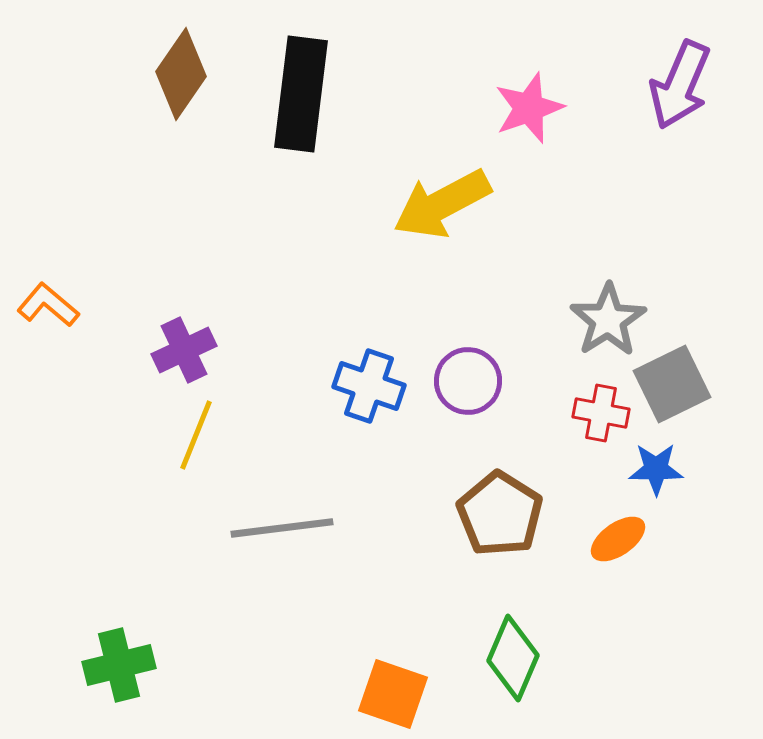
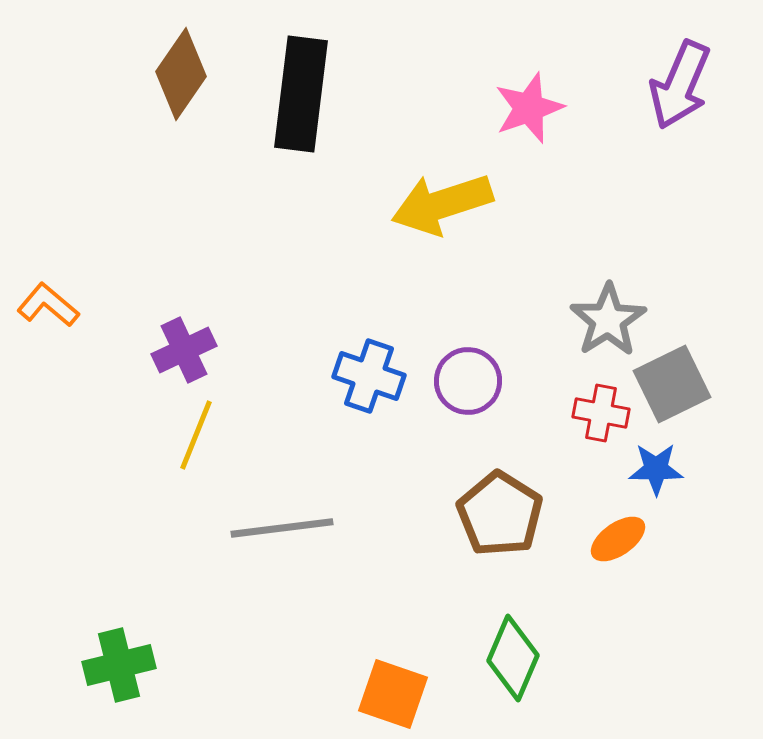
yellow arrow: rotated 10 degrees clockwise
blue cross: moved 10 px up
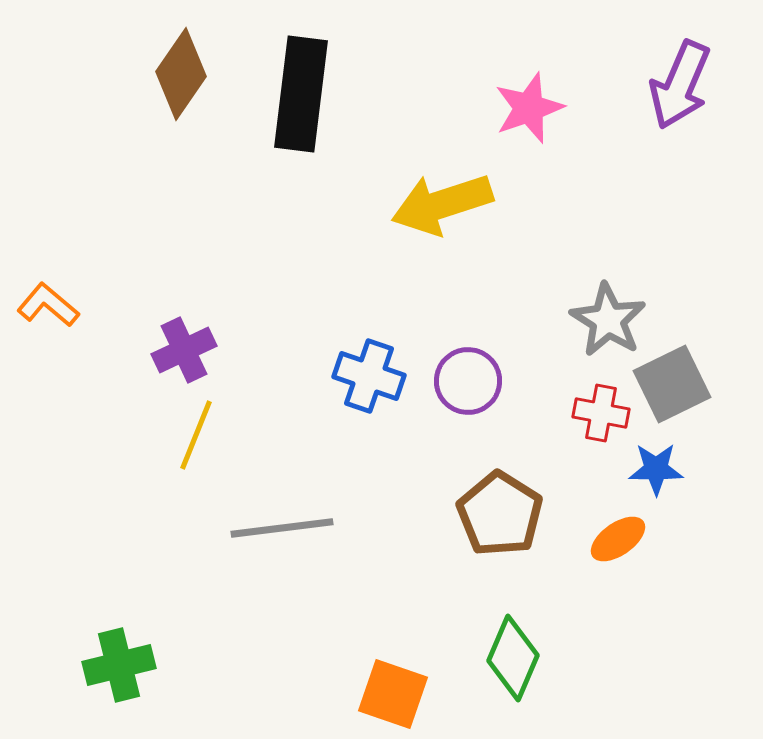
gray star: rotated 8 degrees counterclockwise
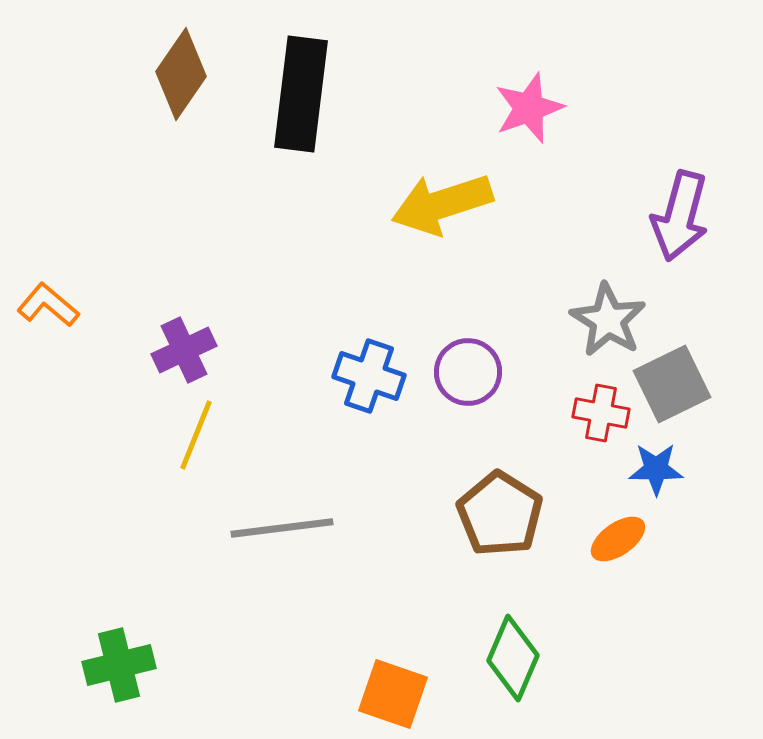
purple arrow: moved 131 px down; rotated 8 degrees counterclockwise
purple circle: moved 9 px up
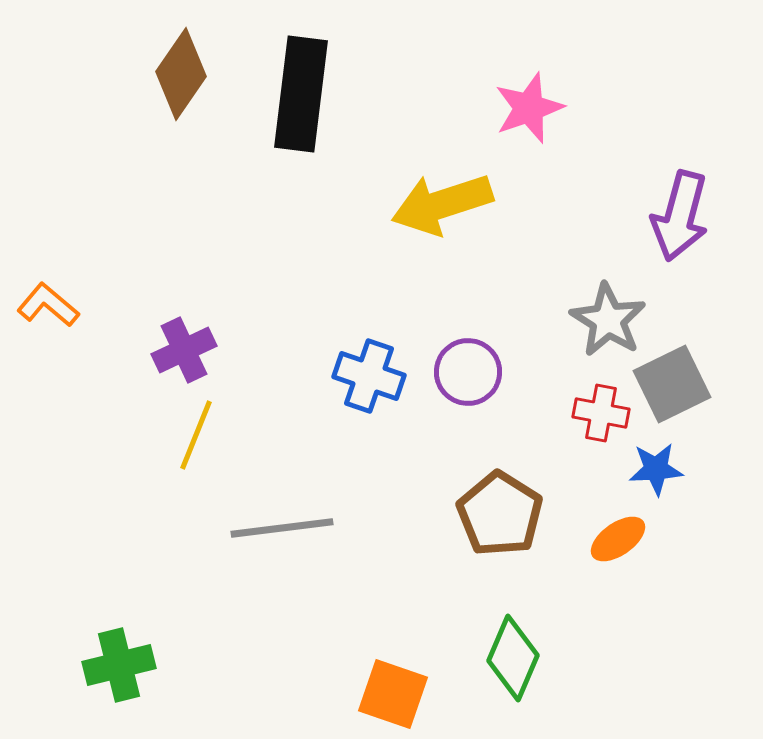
blue star: rotated 4 degrees counterclockwise
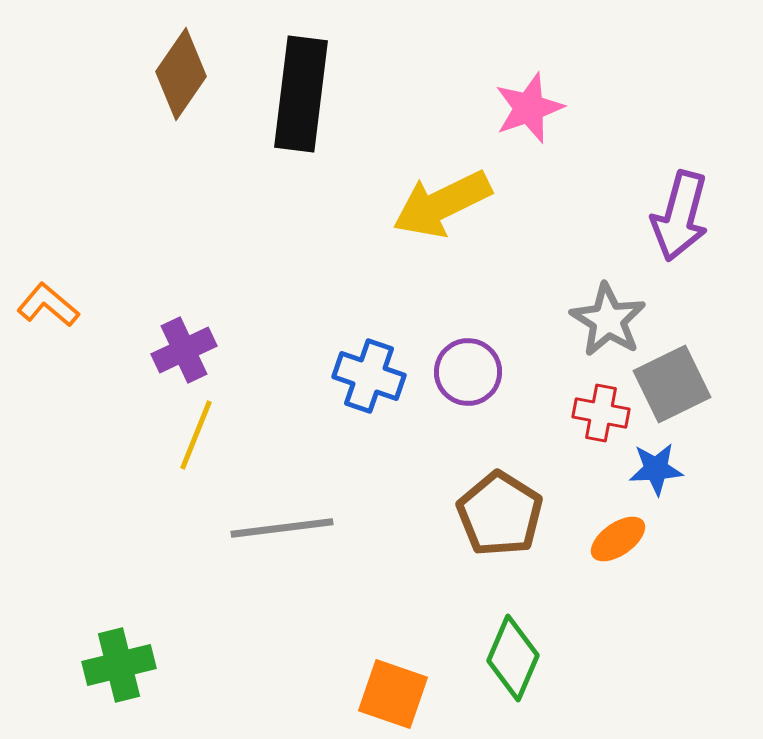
yellow arrow: rotated 8 degrees counterclockwise
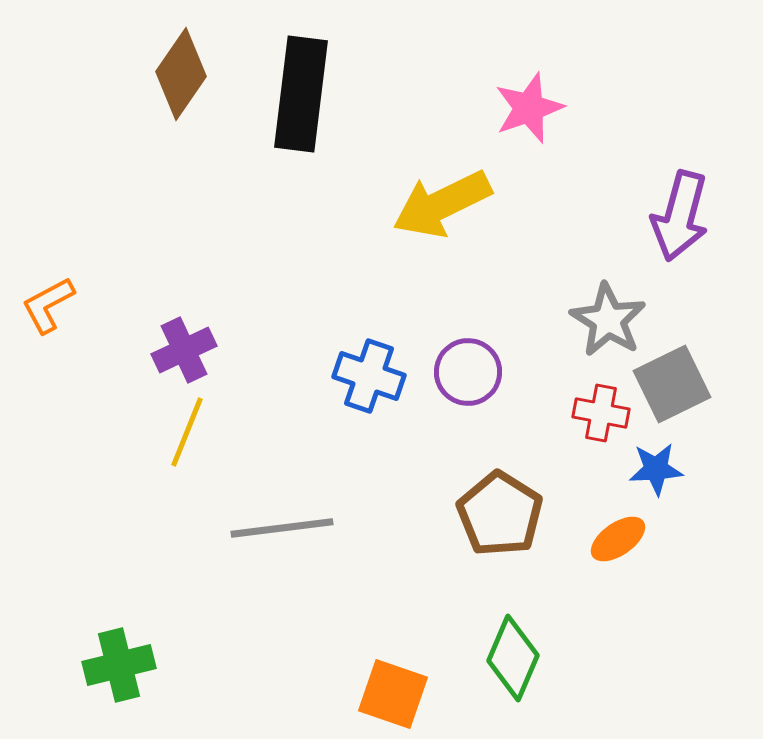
orange L-shape: rotated 68 degrees counterclockwise
yellow line: moved 9 px left, 3 px up
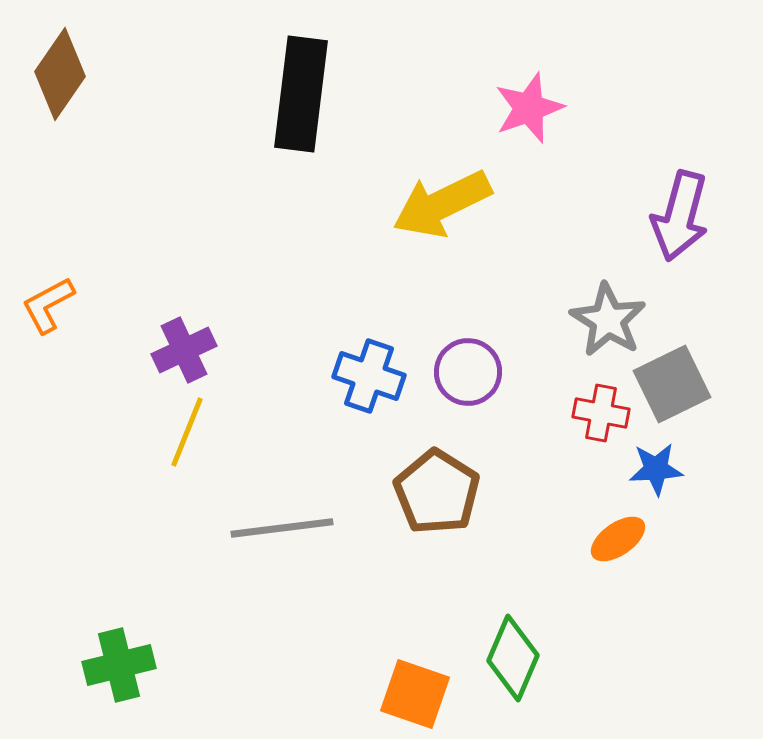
brown diamond: moved 121 px left
brown pentagon: moved 63 px left, 22 px up
orange square: moved 22 px right
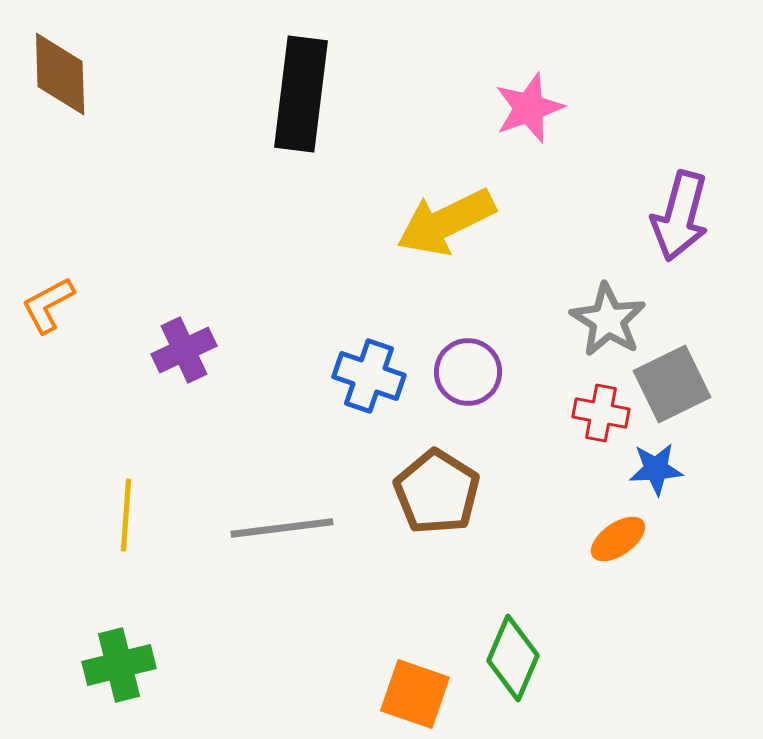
brown diamond: rotated 36 degrees counterclockwise
yellow arrow: moved 4 px right, 18 px down
yellow line: moved 61 px left, 83 px down; rotated 18 degrees counterclockwise
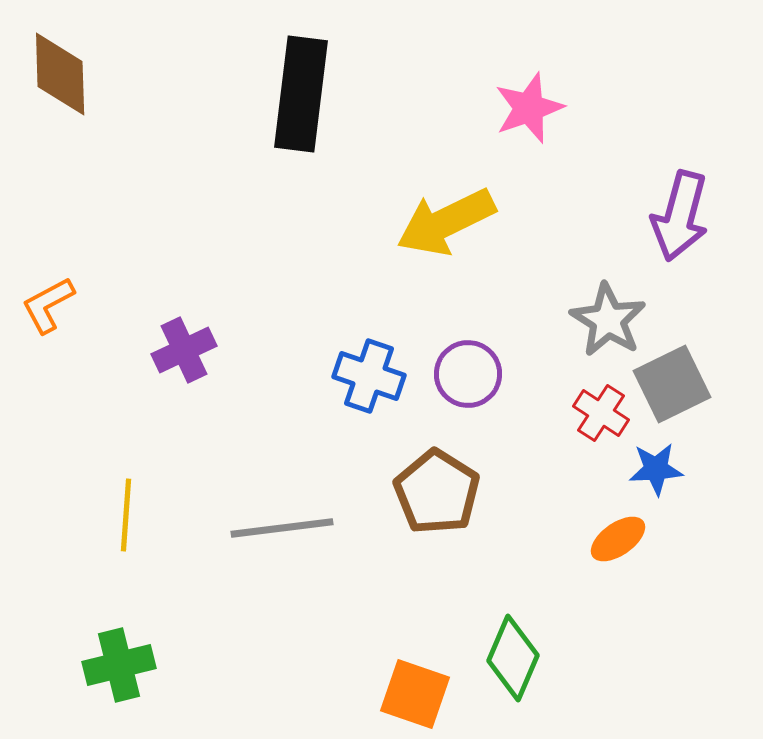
purple circle: moved 2 px down
red cross: rotated 22 degrees clockwise
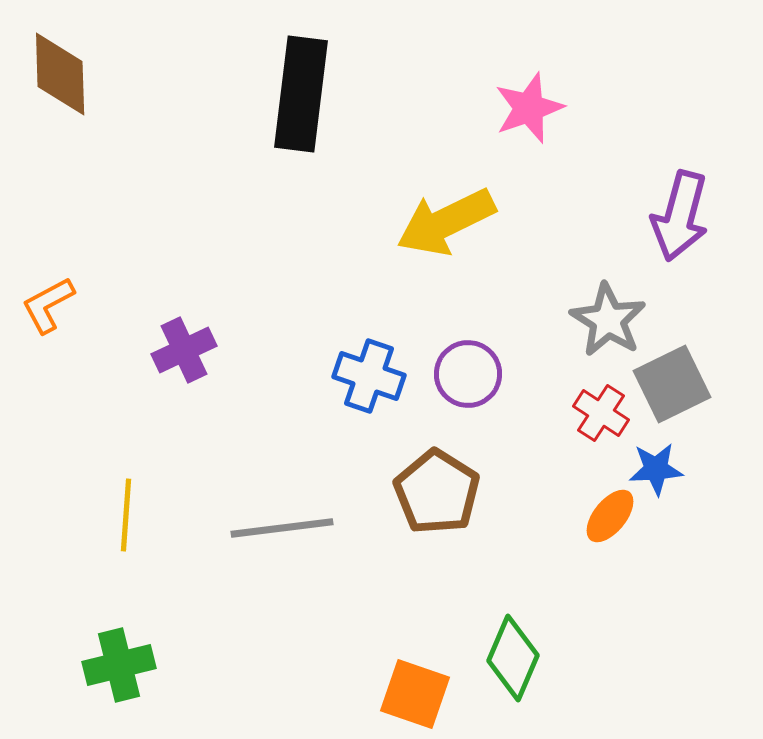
orange ellipse: moved 8 px left, 23 px up; rotated 16 degrees counterclockwise
